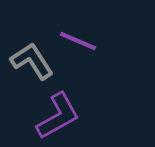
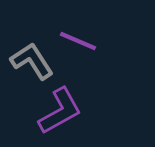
purple L-shape: moved 2 px right, 5 px up
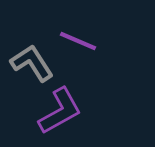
gray L-shape: moved 2 px down
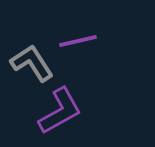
purple line: rotated 36 degrees counterclockwise
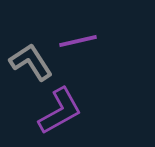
gray L-shape: moved 1 px left, 1 px up
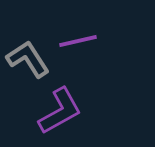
gray L-shape: moved 3 px left, 3 px up
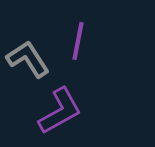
purple line: rotated 66 degrees counterclockwise
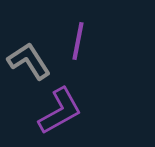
gray L-shape: moved 1 px right, 2 px down
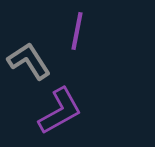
purple line: moved 1 px left, 10 px up
